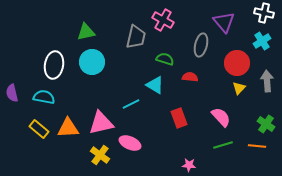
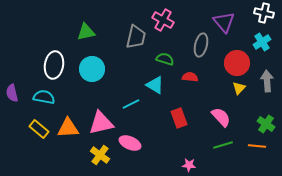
cyan cross: moved 1 px down
cyan circle: moved 7 px down
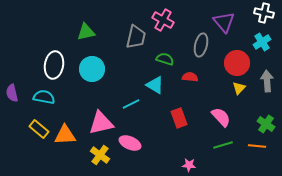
orange triangle: moved 3 px left, 7 px down
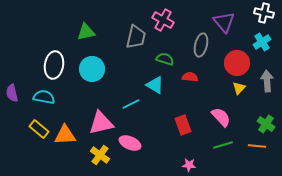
red rectangle: moved 4 px right, 7 px down
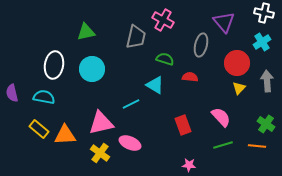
yellow cross: moved 2 px up
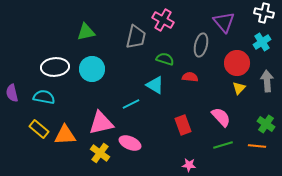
white ellipse: moved 1 px right, 2 px down; rotated 76 degrees clockwise
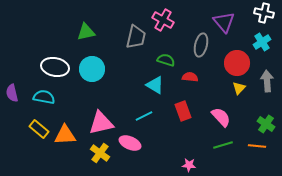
green semicircle: moved 1 px right, 1 px down
white ellipse: rotated 16 degrees clockwise
cyan line: moved 13 px right, 12 px down
red rectangle: moved 14 px up
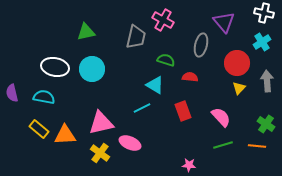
cyan line: moved 2 px left, 8 px up
